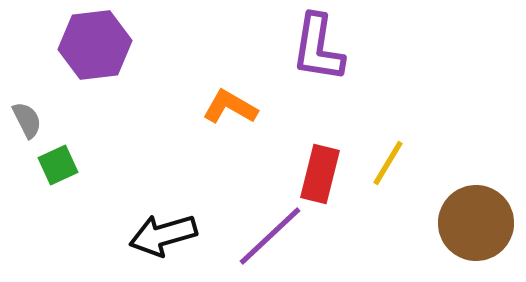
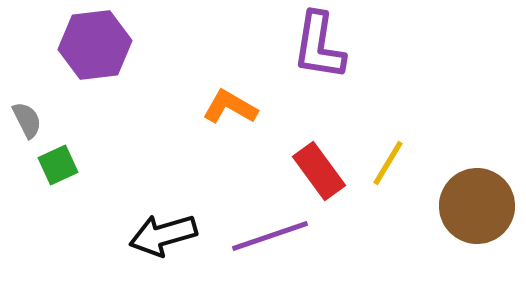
purple L-shape: moved 1 px right, 2 px up
red rectangle: moved 1 px left, 3 px up; rotated 50 degrees counterclockwise
brown circle: moved 1 px right, 17 px up
purple line: rotated 24 degrees clockwise
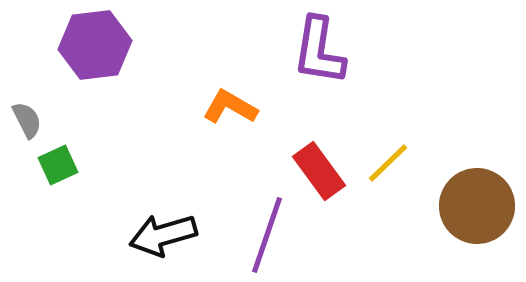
purple L-shape: moved 5 px down
yellow line: rotated 15 degrees clockwise
purple line: moved 3 px left, 1 px up; rotated 52 degrees counterclockwise
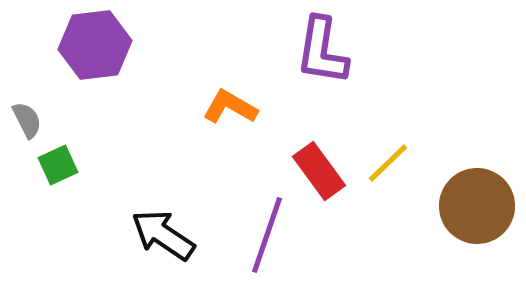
purple L-shape: moved 3 px right
black arrow: rotated 50 degrees clockwise
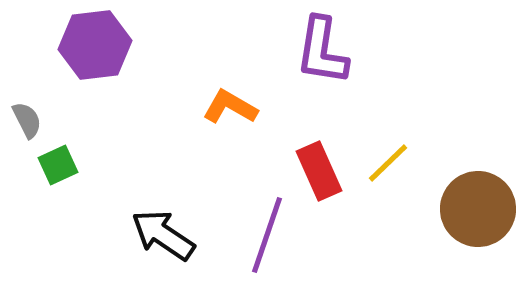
red rectangle: rotated 12 degrees clockwise
brown circle: moved 1 px right, 3 px down
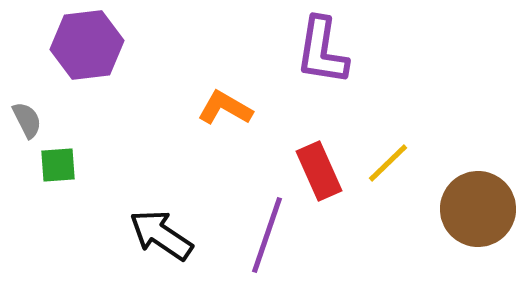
purple hexagon: moved 8 px left
orange L-shape: moved 5 px left, 1 px down
green square: rotated 21 degrees clockwise
black arrow: moved 2 px left
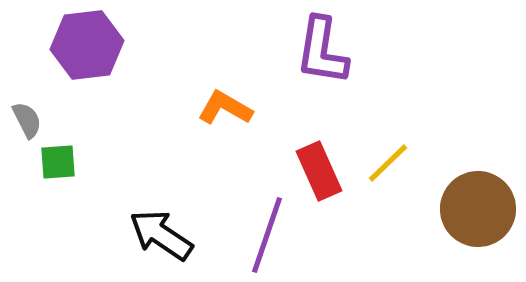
green square: moved 3 px up
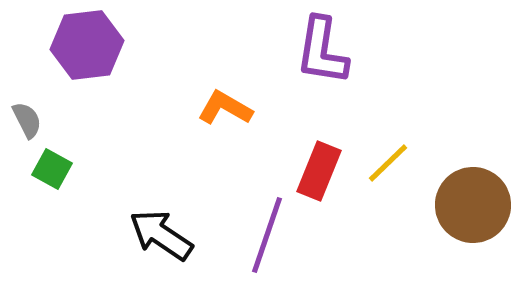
green square: moved 6 px left, 7 px down; rotated 33 degrees clockwise
red rectangle: rotated 46 degrees clockwise
brown circle: moved 5 px left, 4 px up
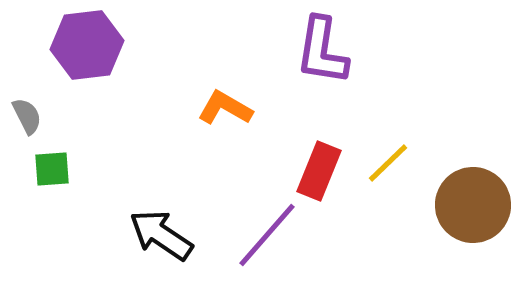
gray semicircle: moved 4 px up
green square: rotated 33 degrees counterclockwise
purple line: rotated 22 degrees clockwise
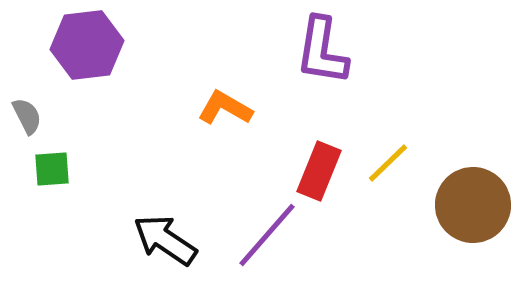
black arrow: moved 4 px right, 5 px down
